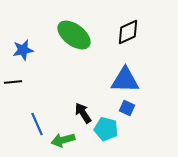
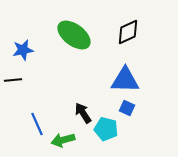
black line: moved 2 px up
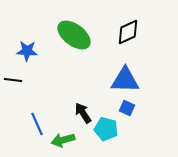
blue star: moved 4 px right, 1 px down; rotated 15 degrees clockwise
black line: rotated 12 degrees clockwise
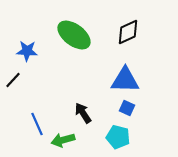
black line: rotated 54 degrees counterclockwise
cyan pentagon: moved 12 px right, 8 px down
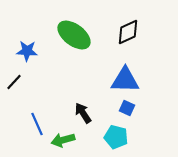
black line: moved 1 px right, 2 px down
cyan pentagon: moved 2 px left
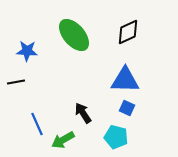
green ellipse: rotated 12 degrees clockwise
black line: moved 2 px right; rotated 36 degrees clockwise
green arrow: rotated 15 degrees counterclockwise
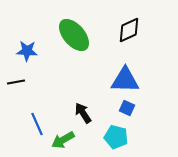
black diamond: moved 1 px right, 2 px up
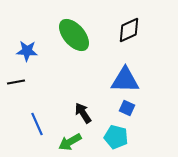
green arrow: moved 7 px right, 2 px down
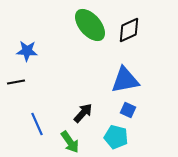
green ellipse: moved 16 px right, 10 px up
blue triangle: rotated 12 degrees counterclockwise
blue square: moved 1 px right, 2 px down
black arrow: rotated 75 degrees clockwise
green arrow: rotated 95 degrees counterclockwise
